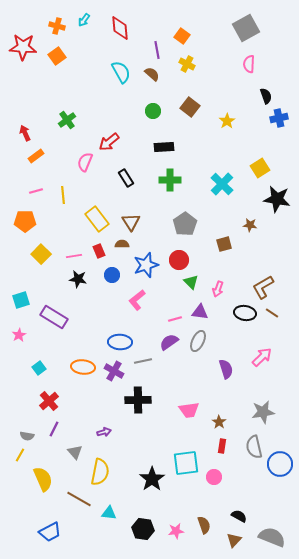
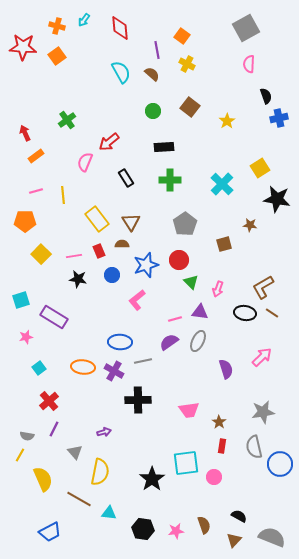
pink star at (19, 335): moved 7 px right, 2 px down; rotated 16 degrees clockwise
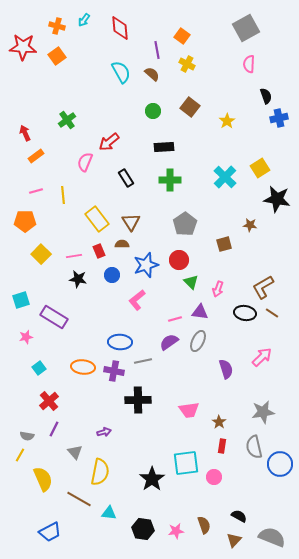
cyan cross at (222, 184): moved 3 px right, 7 px up
purple cross at (114, 371): rotated 18 degrees counterclockwise
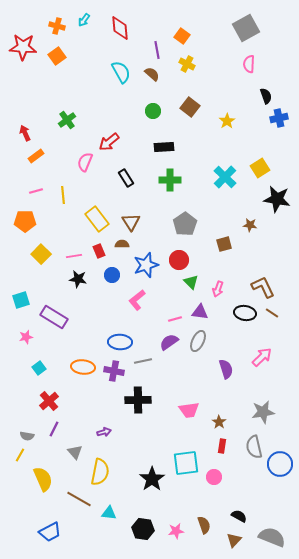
brown L-shape at (263, 287): rotated 95 degrees clockwise
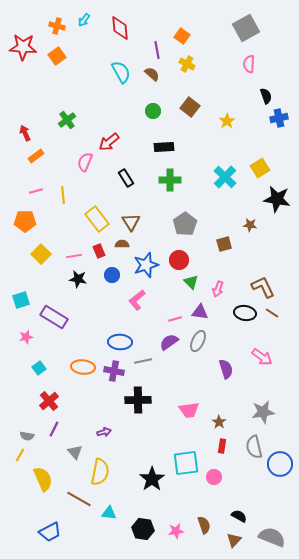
pink arrow at (262, 357): rotated 80 degrees clockwise
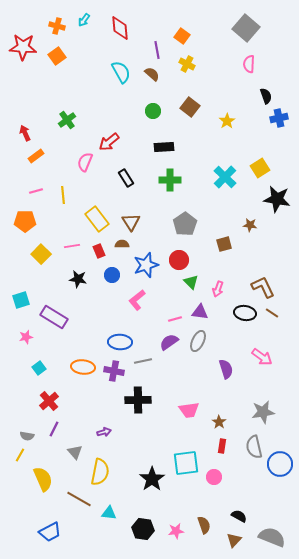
gray square at (246, 28): rotated 20 degrees counterclockwise
pink line at (74, 256): moved 2 px left, 10 px up
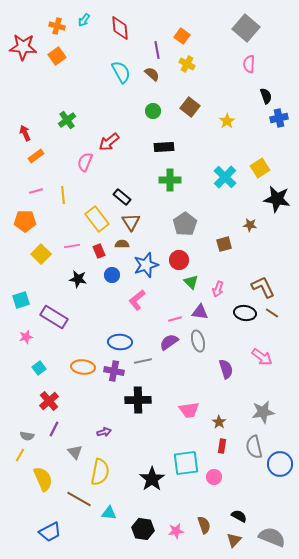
black rectangle at (126, 178): moved 4 px left, 19 px down; rotated 18 degrees counterclockwise
gray ellipse at (198, 341): rotated 40 degrees counterclockwise
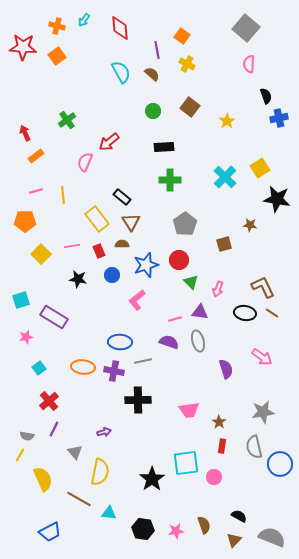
purple semicircle at (169, 342): rotated 54 degrees clockwise
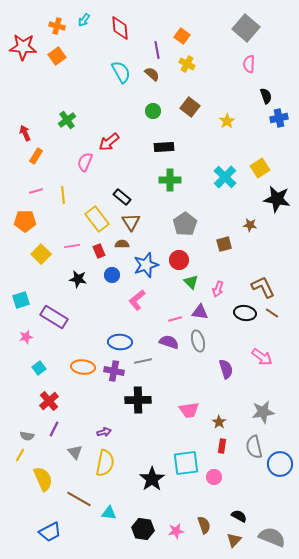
orange rectangle at (36, 156): rotated 21 degrees counterclockwise
yellow semicircle at (100, 472): moved 5 px right, 9 px up
